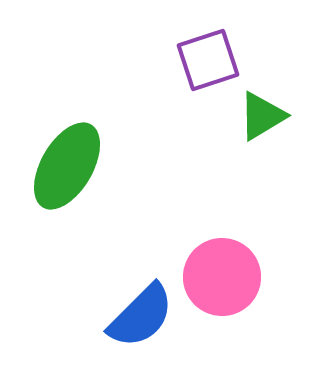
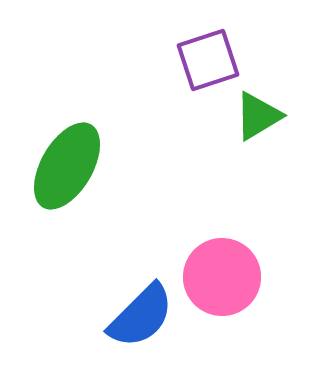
green triangle: moved 4 px left
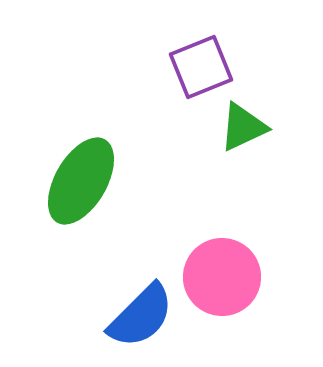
purple square: moved 7 px left, 7 px down; rotated 4 degrees counterclockwise
green triangle: moved 15 px left, 11 px down; rotated 6 degrees clockwise
green ellipse: moved 14 px right, 15 px down
